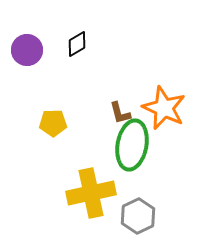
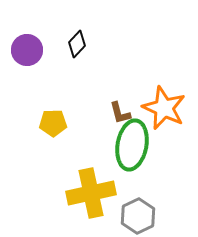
black diamond: rotated 16 degrees counterclockwise
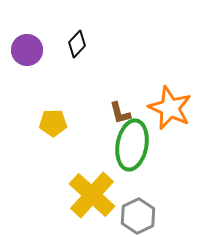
orange star: moved 6 px right
yellow cross: moved 1 px right, 2 px down; rotated 36 degrees counterclockwise
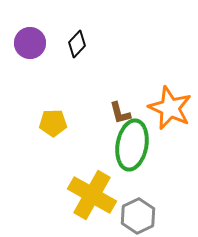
purple circle: moved 3 px right, 7 px up
yellow cross: rotated 12 degrees counterclockwise
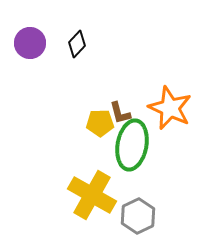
yellow pentagon: moved 47 px right
